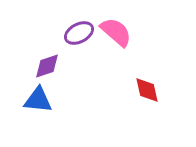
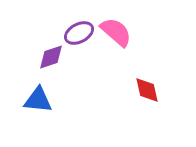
purple diamond: moved 4 px right, 9 px up
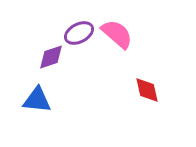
pink semicircle: moved 1 px right, 2 px down
blue triangle: moved 1 px left
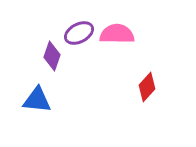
pink semicircle: rotated 40 degrees counterclockwise
purple diamond: moved 1 px right, 1 px up; rotated 52 degrees counterclockwise
red diamond: moved 3 px up; rotated 56 degrees clockwise
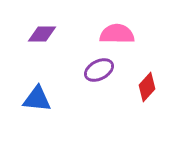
purple ellipse: moved 20 px right, 37 px down
purple diamond: moved 10 px left, 22 px up; rotated 72 degrees clockwise
blue triangle: moved 1 px up
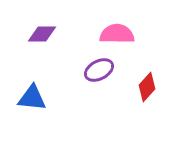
blue triangle: moved 5 px left, 1 px up
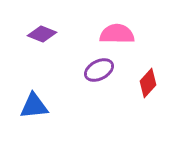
purple diamond: rotated 20 degrees clockwise
red diamond: moved 1 px right, 4 px up
blue triangle: moved 2 px right, 8 px down; rotated 12 degrees counterclockwise
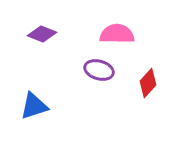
purple ellipse: rotated 44 degrees clockwise
blue triangle: rotated 12 degrees counterclockwise
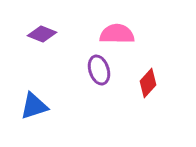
purple ellipse: rotated 56 degrees clockwise
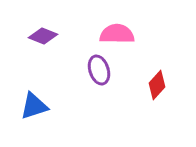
purple diamond: moved 1 px right, 2 px down
red diamond: moved 9 px right, 2 px down
